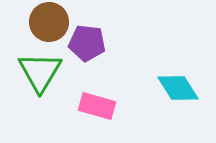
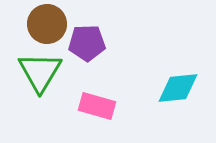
brown circle: moved 2 px left, 2 px down
purple pentagon: rotated 9 degrees counterclockwise
cyan diamond: rotated 63 degrees counterclockwise
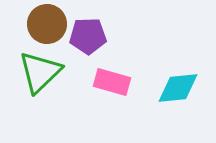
purple pentagon: moved 1 px right, 7 px up
green triangle: rotated 15 degrees clockwise
pink rectangle: moved 15 px right, 24 px up
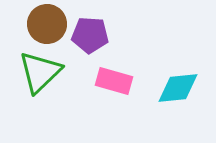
purple pentagon: moved 2 px right, 1 px up; rotated 6 degrees clockwise
pink rectangle: moved 2 px right, 1 px up
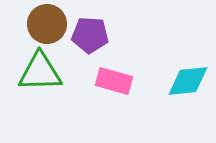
green triangle: rotated 42 degrees clockwise
cyan diamond: moved 10 px right, 7 px up
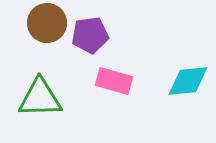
brown circle: moved 1 px up
purple pentagon: rotated 12 degrees counterclockwise
green triangle: moved 26 px down
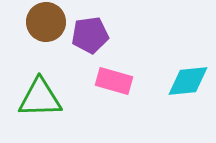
brown circle: moved 1 px left, 1 px up
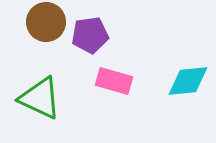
green triangle: rotated 27 degrees clockwise
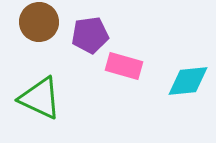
brown circle: moved 7 px left
pink rectangle: moved 10 px right, 15 px up
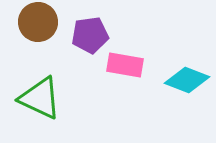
brown circle: moved 1 px left
pink rectangle: moved 1 px right, 1 px up; rotated 6 degrees counterclockwise
cyan diamond: moved 1 px left, 1 px up; rotated 27 degrees clockwise
